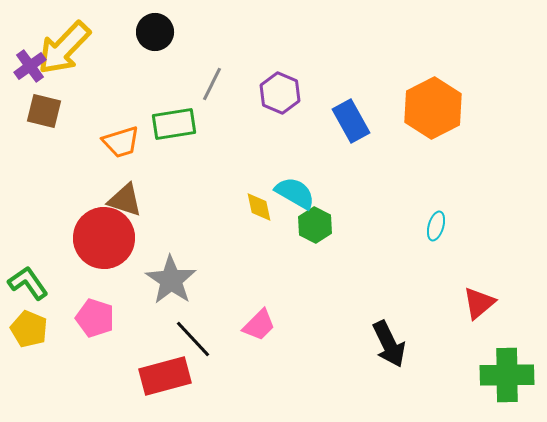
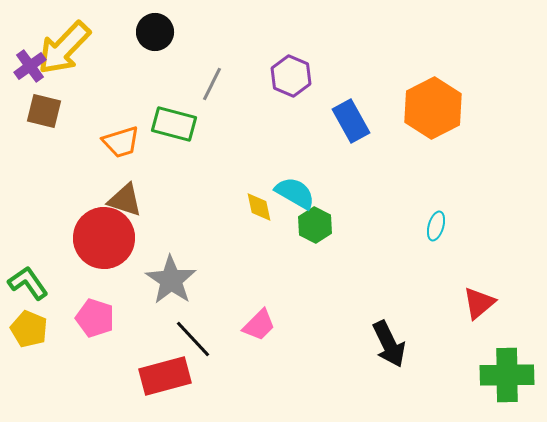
purple hexagon: moved 11 px right, 17 px up
green rectangle: rotated 24 degrees clockwise
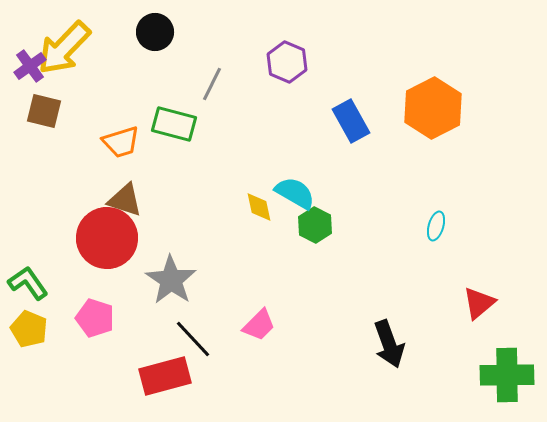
purple hexagon: moved 4 px left, 14 px up
red circle: moved 3 px right
black arrow: rotated 6 degrees clockwise
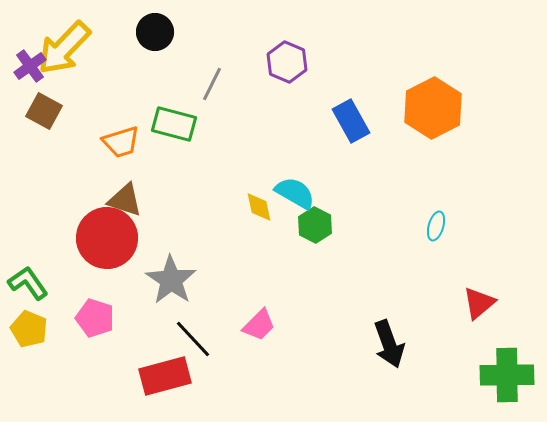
brown square: rotated 15 degrees clockwise
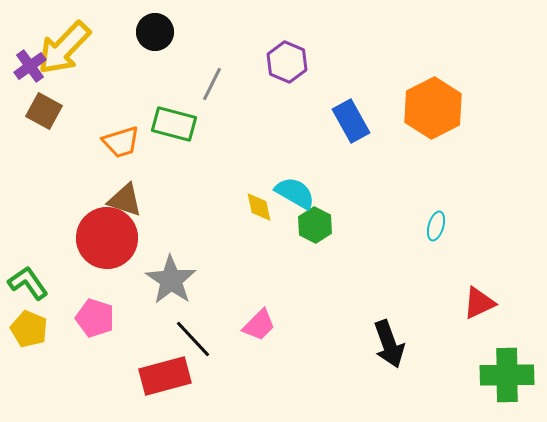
red triangle: rotated 15 degrees clockwise
